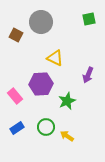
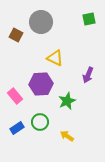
green circle: moved 6 px left, 5 px up
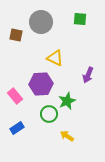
green square: moved 9 px left; rotated 16 degrees clockwise
brown square: rotated 16 degrees counterclockwise
green circle: moved 9 px right, 8 px up
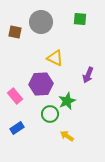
brown square: moved 1 px left, 3 px up
green circle: moved 1 px right
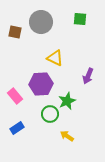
purple arrow: moved 1 px down
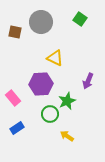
green square: rotated 32 degrees clockwise
purple arrow: moved 5 px down
pink rectangle: moved 2 px left, 2 px down
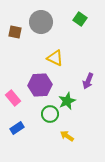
purple hexagon: moved 1 px left, 1 px down
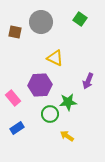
green star: moved 1 px right, 1 px down; rotated 18 degrees clockwise
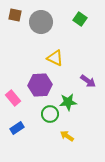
brown square: moved 17 px up
purple arrow: rotated 77 degrees counterclockwise
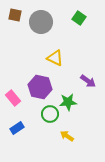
green square: moved 1 px left, 1 px up
purple hexagon: moved 2 px down; rotated 15 degrees clockwise
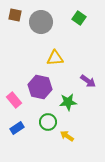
yellow triangle: rotated 30 degrees counterclockwise
pink rectangle: moved 1 px right, 2 px down
green circle: moved 2 px left, 8 px down
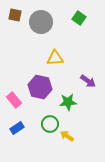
green circle: moved 2 px right, 2 px down
